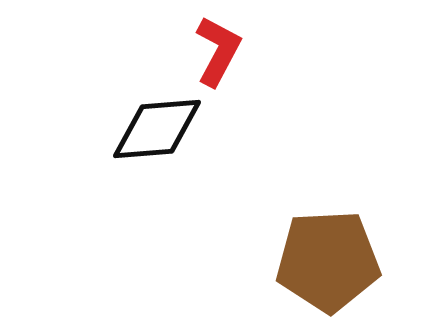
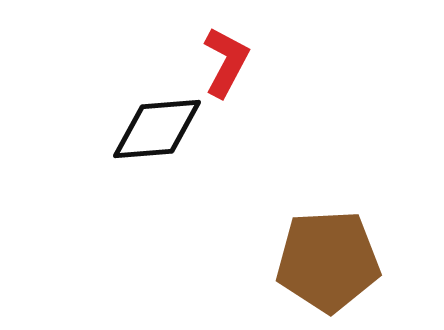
red L-shape: moved 8 px right, 11 px down
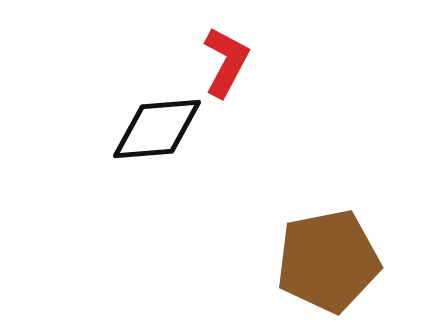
brown pentagon: rotated 8 degrees counterclockwise
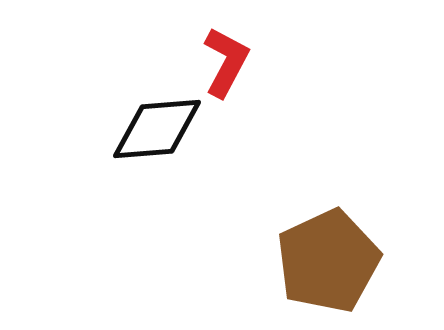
brown pentagon: rotated 14 degrees counterclockwise
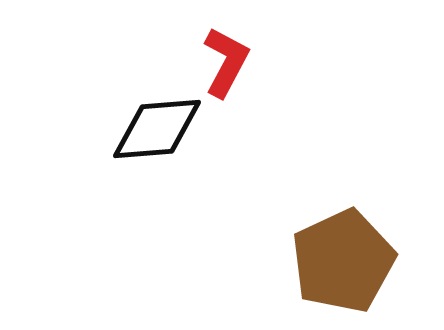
brown pentagon: moved 15 px right
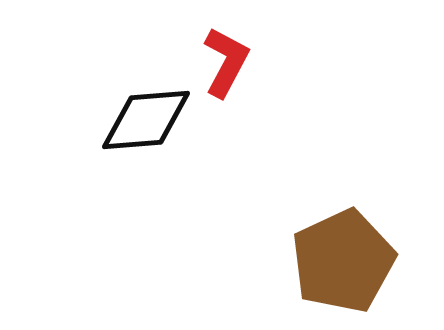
black diamond: moved 11 px left, 9 px up
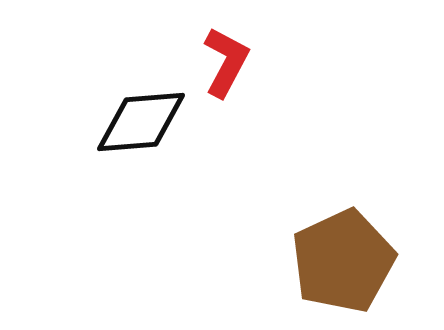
black diamond: moved 5 px left, 2 px down
